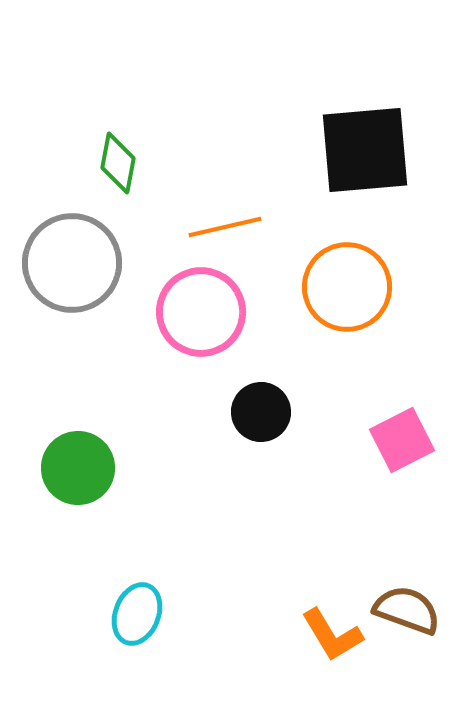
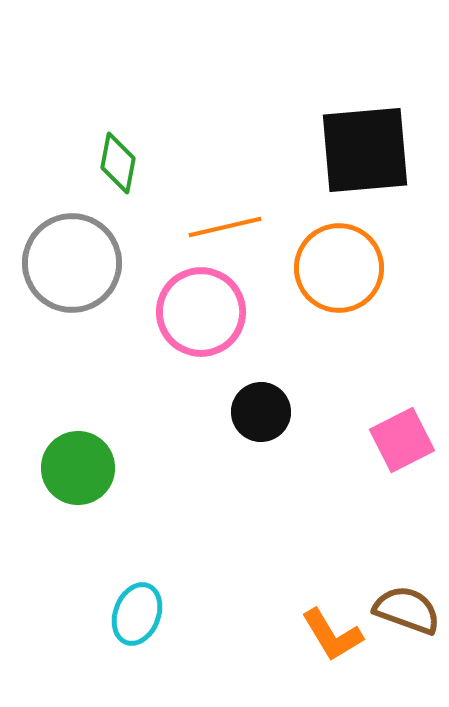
orange circle: moved 8 px left, 19 px up
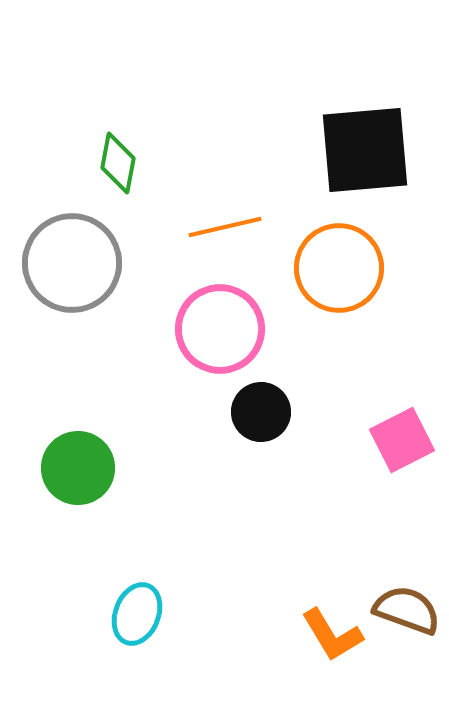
pink circle: moved 19 px right, 17 px down
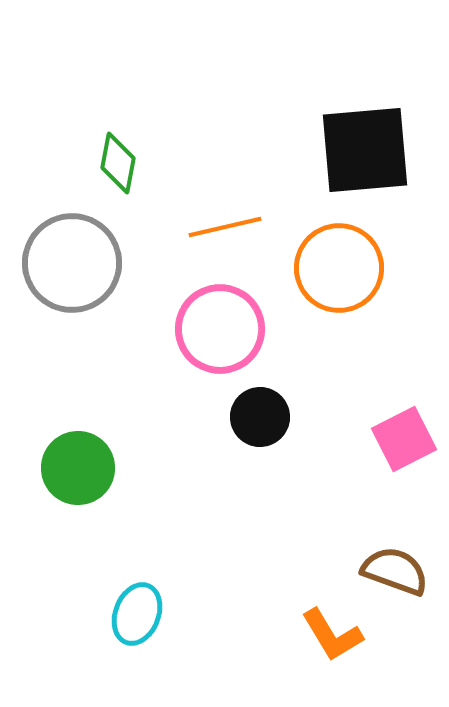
black circle: moved 1 px left, 5 px down
pink square: moved 2 px right, 1 px up
brown semicircle: moved 12 px left, 39 px up
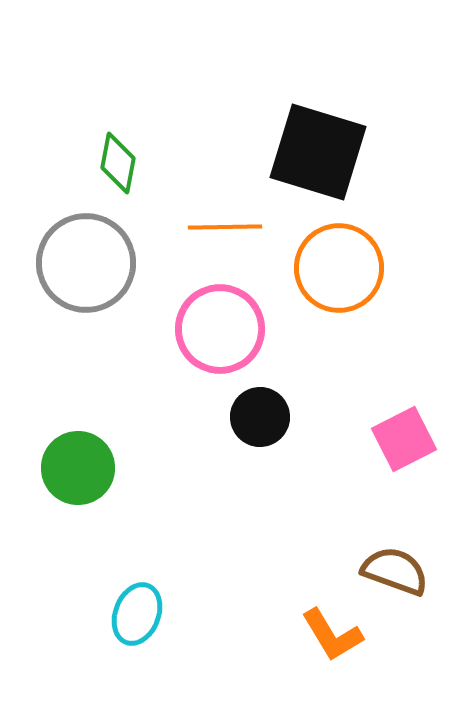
black square: moved 47 px left, 2 px down; rotated 22 degrees clockwise
orange line: rotated 12 degrees clockwise
gray circle: moved 14 px right
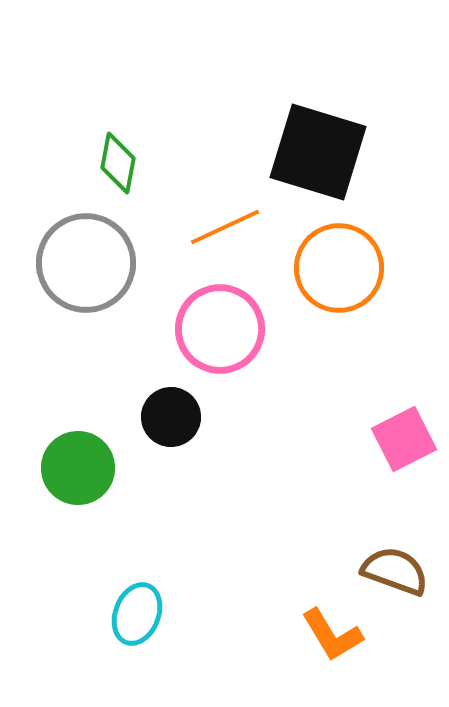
orange line: rotated 24 degrees counterclockwise
black circle: moved 89 px left
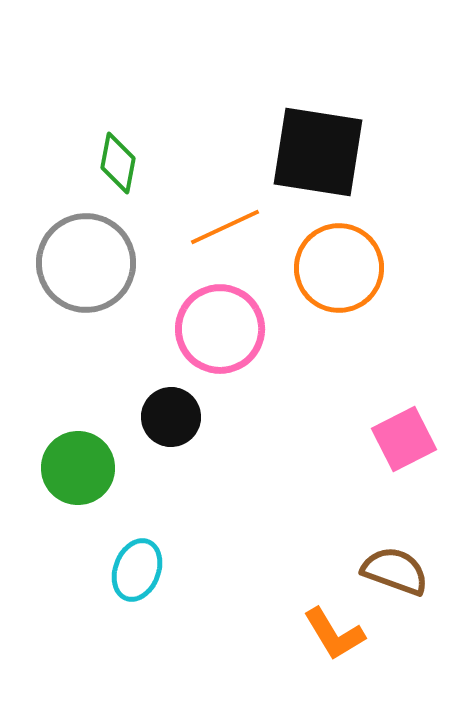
black square: rotated 8 degrees counterclockwise
cyan ellipse: moved 44 px up
orange L-shape: moved 2 px right, 1 px up
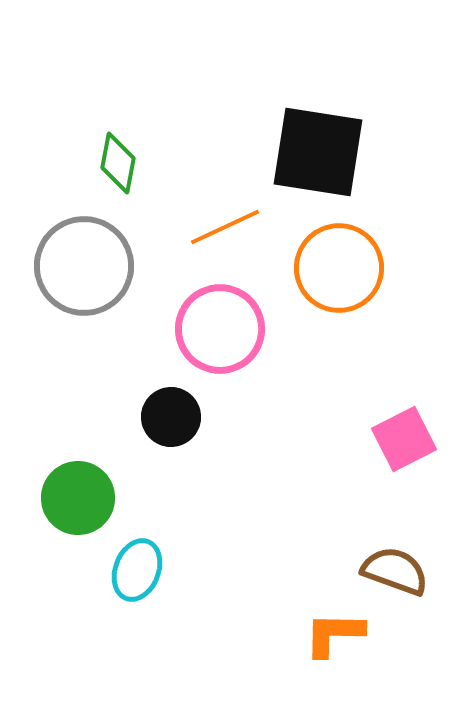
gray circle: moved 2 px left, 3 px down
green circle: moved 30 px down
orange L-shape: rotated 122 degrees clockwise
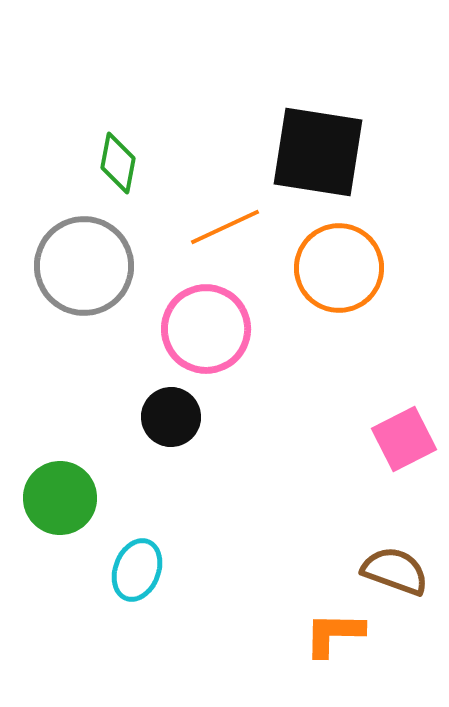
pink circle: moved 14 px left
green circle: moved 18 px left
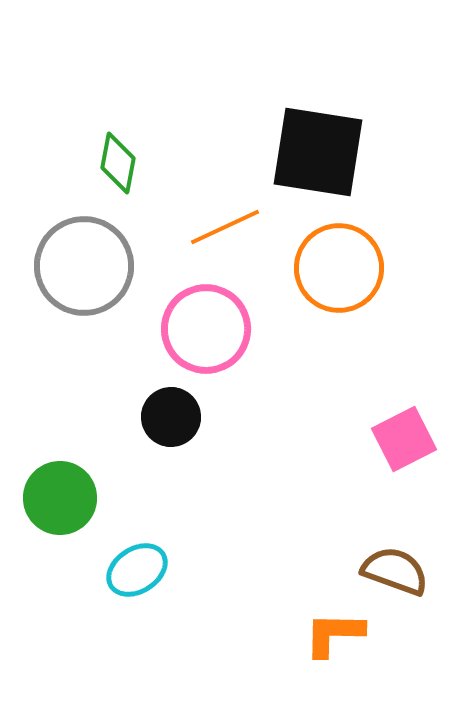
cyan ellipse: rotated 36 degrees clockwise
